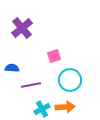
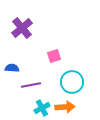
cyan circle: moved 2 px right, 2 px down
cyan cross: moved 1 px up
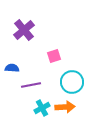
purple cross: moved 2 px right, 2 px down
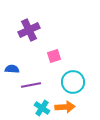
purple cross: moved 5 px right; rotated 15 degrees clockwise
blue semicircle: moved 1 px down
cyan circle: moved 1 px right
cyan cross: rotated 28 degrees counterclockwise
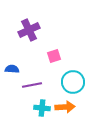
purple line: moved 1 px right
cyan cross: rotated 28 degrees counterclockwise
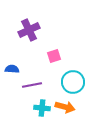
orange arrow: rotated 18 degrees clockwise
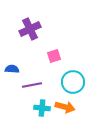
purple cross: moved 1 px right, 1 px up
